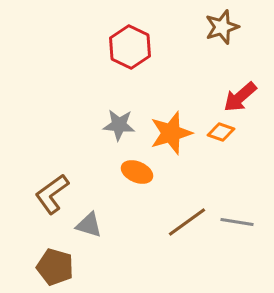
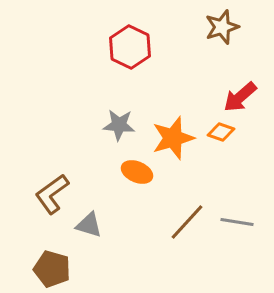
orange star: moved 2 px right, 5 px down
brown line: rotated 12 degrees counterclockwise
brown pentagon: moved 3 px left, 2 px down
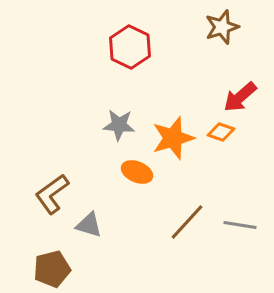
gray line: moved 3 px right, 3 px down
brown pentagon: rotated 30 degrees counterclockwise
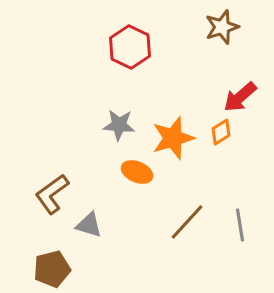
orange diamond: rotated 52 degrees counterclockwise
gray line: rotated 72 degrees clockwise
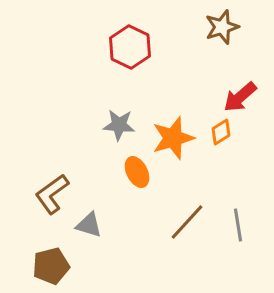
orange ellipse: rotated 40 degrees clockwise
gray line: moved 2 px left
brown pentagon: moved 1 px left, 3 px up
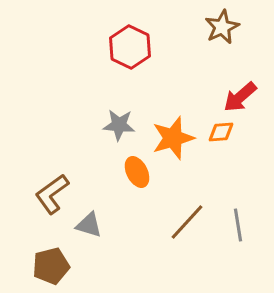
brown star: rotated 8 degrees counterclockwise
orange diamond: rotated 28 degrees clockwise
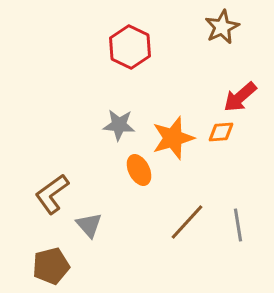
orange ellipse: moved 2 px right, 2 px up
gray triangle: rotated 32 degrees clockwise
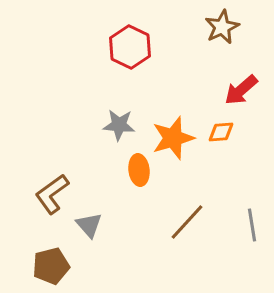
red arrow: moved 1 px right, 7 px up
orange ellipse: rotated 20 degrees clockwise
gray line: moved 14 px right
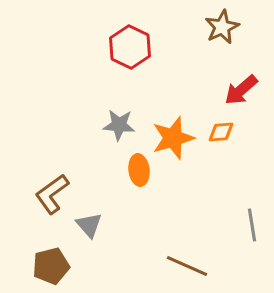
brown line: moved 44 px down; rotated 72 degrees clockwise
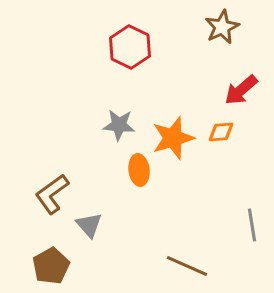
brown pentagon: rotated 15 degrees counterclockwise
